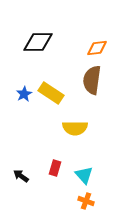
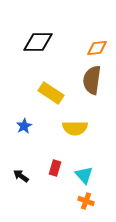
blue star: moved 32 px down
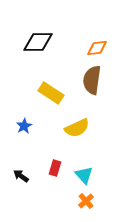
yellow semicircle: moved 2 px right; rotated 25 degrees counterclockwise
orange cross: rotated 28 degrees clockwise
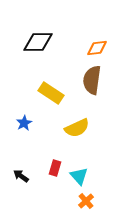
blue star: moved 3 px up
cyan triangle: moved 5 px left, 1 px down
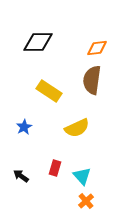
yellow rectangle: moved 2 px left, 2 px up
blue star: moved 4 px down
cyan triangle: moved 3 px right
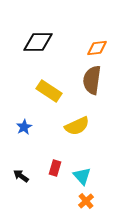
yellow semicircle: moved 2 px up
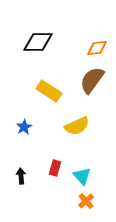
brown semicircle: rotated 28 degrees clockwise
black arrow: rotated 49 degrees clockwise
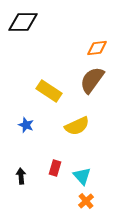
black diamond: moved 15 px left, 20 px up
blue star: moved 2 px right, 2 px up; rotated 21 degrees counterclockwise
